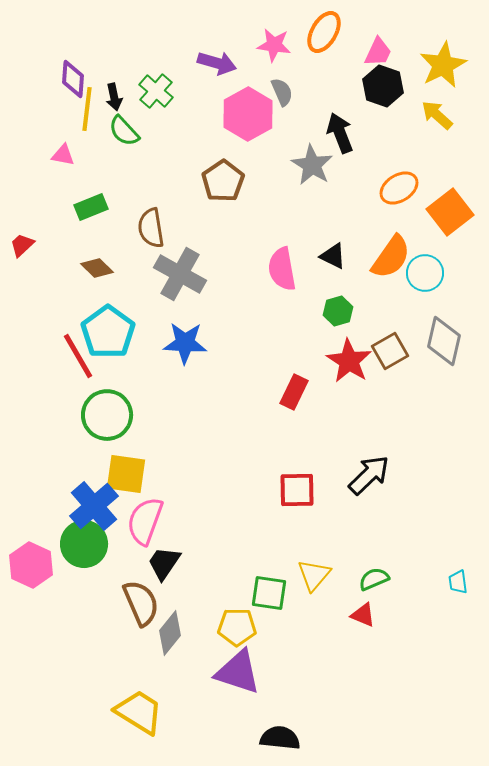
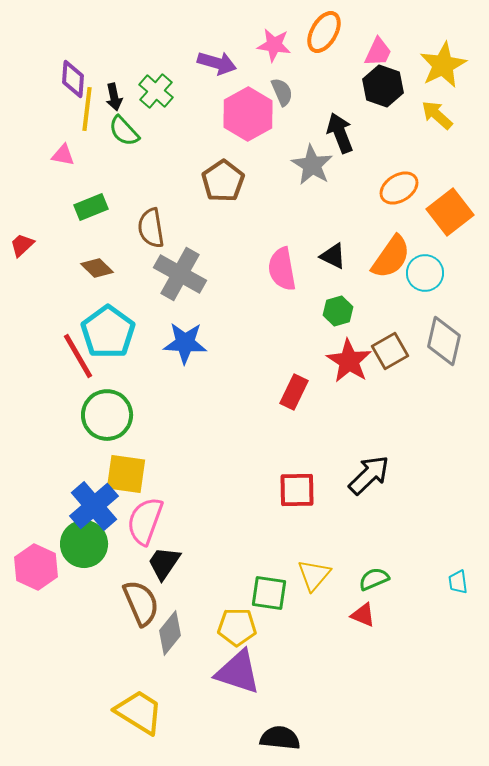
pink hexagon at (31, 565): moved 5 px right, 2 px down
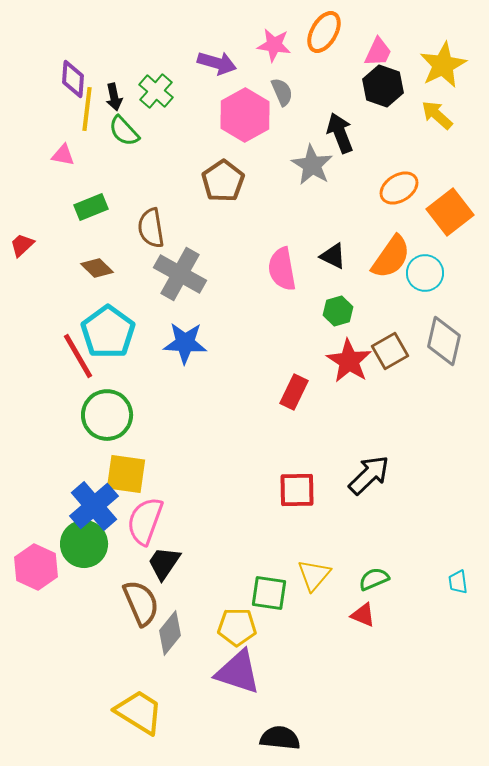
pink hexagon at (248, 114): moved 3 px left, 1 px down
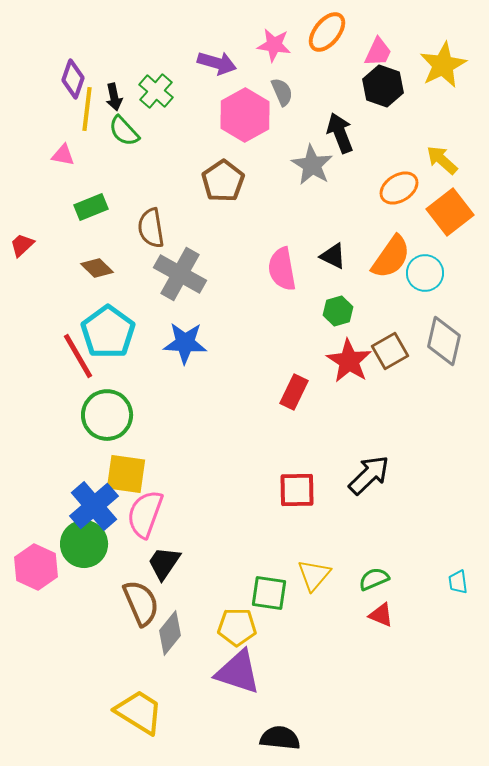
orange ellipse at (324, 32): moved 3 px right; rotated 9 degrees clockwise
purple diamond at (73, 79): rotated 15 degrees clockwise
yellow arrow at (437, 115): moved 5 px right, 45 px down
pink semicircle at (145, 521): moved 7 px up
red triangle at (363, 615): moved 18 px right
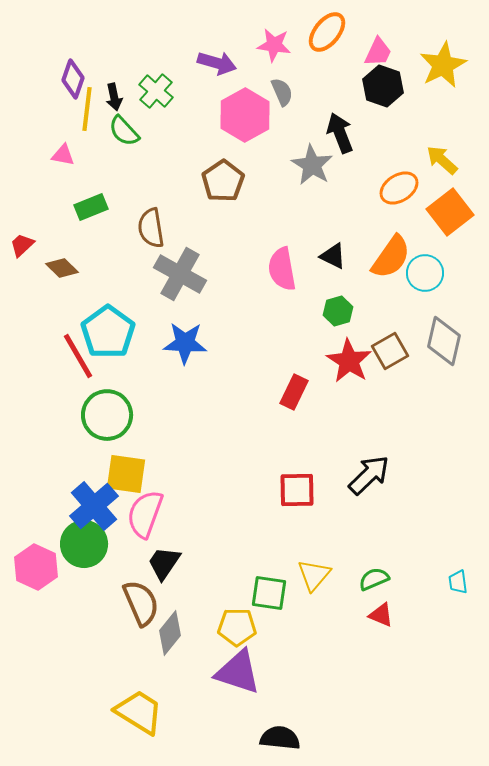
brown diamond at (97, 268): moved 35 px left
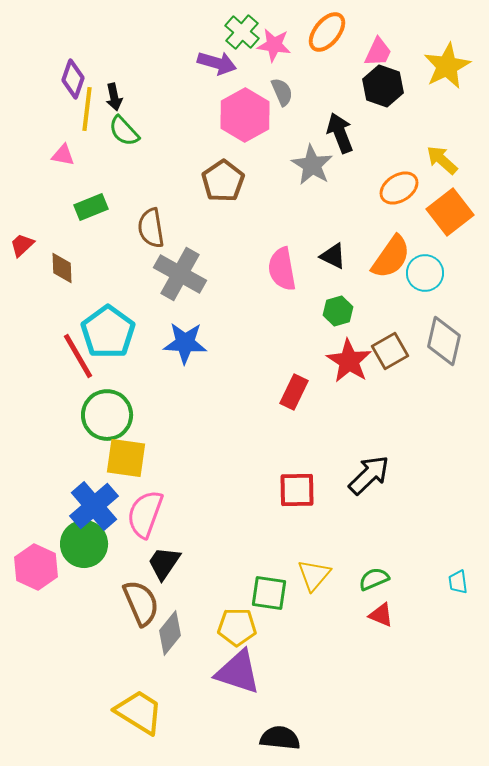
yellow star at (443, 65): moved 4 px right, 1 px down
green cross at (156, 91): moved 86 px right, 59 px up
brown diamond at (62, 268): rotated 44 degrees clockwise
yellow square at (126, 474): moved 16 px up
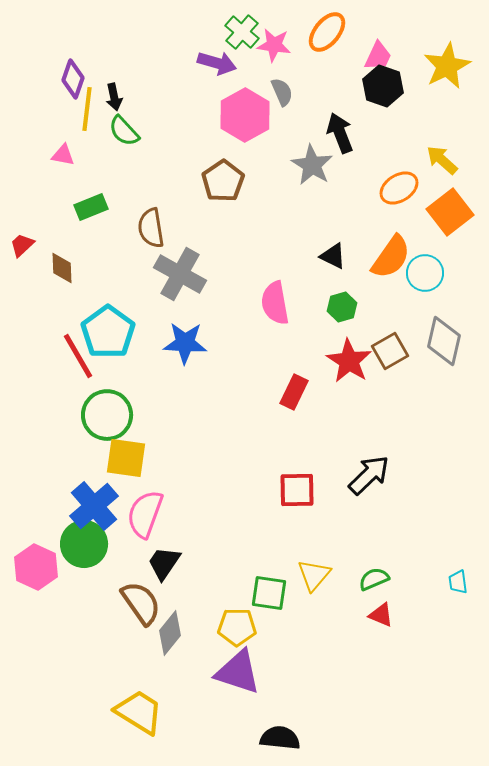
pink trapezoid at (378, 52): moved 4 px down
pink semicircle at (282, 269): moved 7 px left, 34 px down
green hexagon at (338, 311): moved 4 px right, 4 px up
brown semicircle at (141, 603): rotated 12 degrees counterclockwise
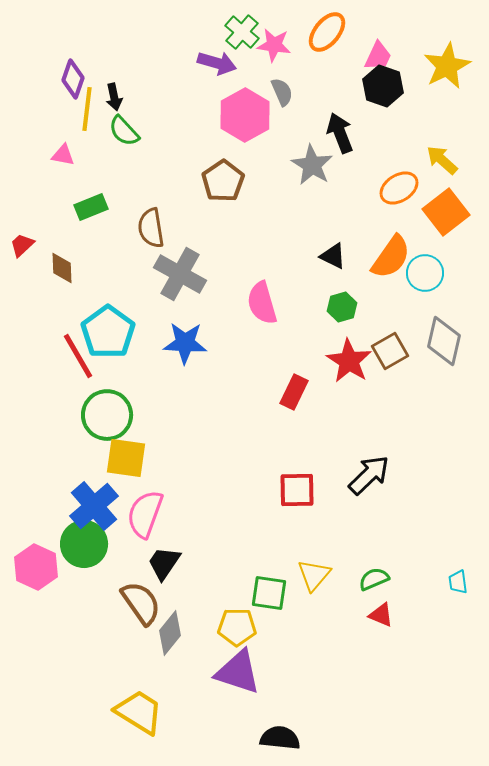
orange square at (450, 212): moved 4 px left
pink semicircle at (275, 303): moved 13 px left; rotated 6 degrees counterclockwise
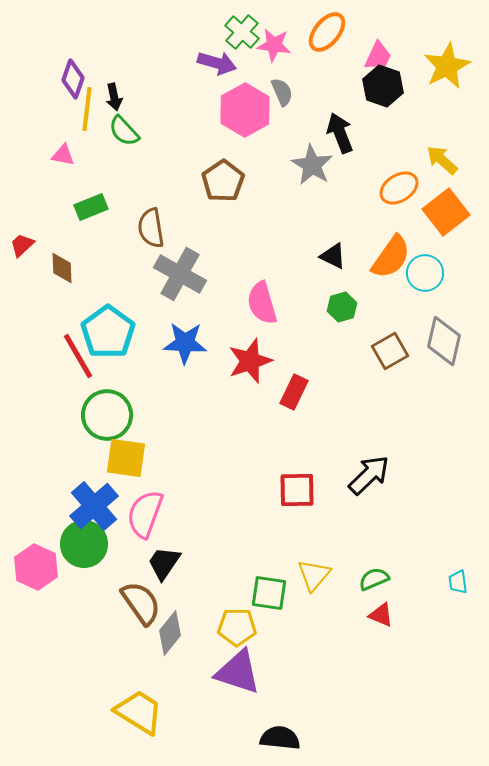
pink hexagon at (245, 115): moved 5 px up
red star at (349, 361): moved 99 px left; rotated 21 degrees clockwise
